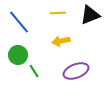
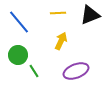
yellow arrow: rotated 126 degrees clockwise
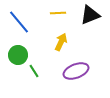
yellow arrow: moved 1 px down
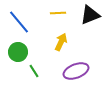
green circle: moved 3 px up
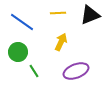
blue line: moved 3 px right; rotated 15 degrees counterclockwise
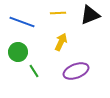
blue line: rotated 15 degrees counterclockwise
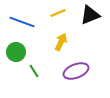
yellow line: rotated 21 degrees counterclockwise
green circle: moved 2 px left
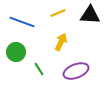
black triangle: rotated 25 degrees clockwise
green line: moved 5 px right, 2 px up
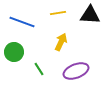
yellow line: rotated 14 degrees clockwise
green circle: moved 2 px left
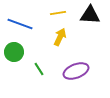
blue line: moved 2 px left, 2 px down
yellow arrow: moved 1 px left, 5 px up
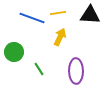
blue line: moved 12 px right, 6 px up
purple ellipse: rotated 70 degrees counterclockwise
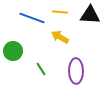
yellow line: moved 2 px right, 1 px up; rotated 14 degrees clockwise
yellow arrow: rotated 84 degrees counterclockwise
green circle: moved 1 px left, 1 px up
green line: moved 2 px right
